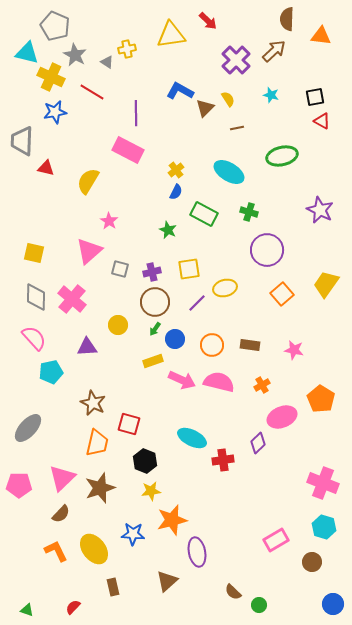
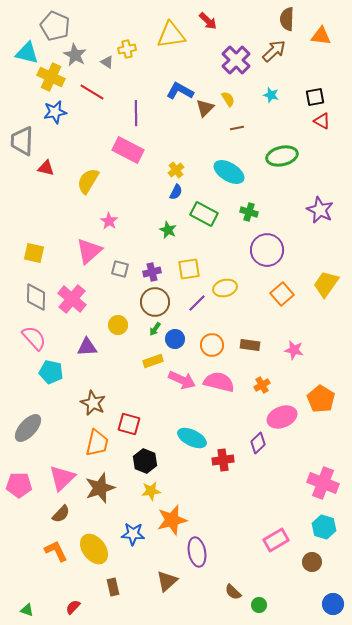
cyan pentagon at (51, 372): rotated 25 degrees clockwise
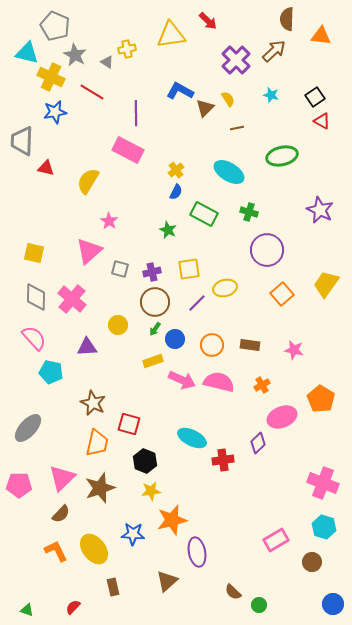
black square at (315, 97): rotated 24 degrees counterclockwise
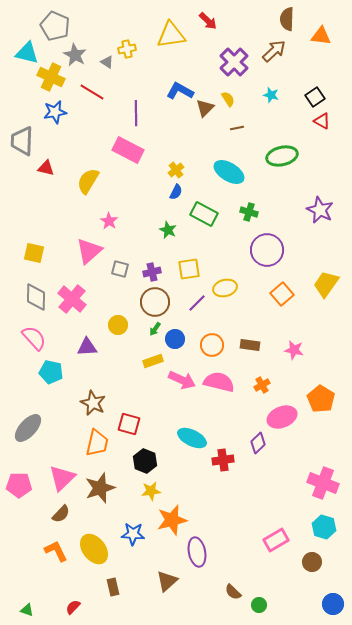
purple cross at (236, 60): moved 2 px left, 2 px down
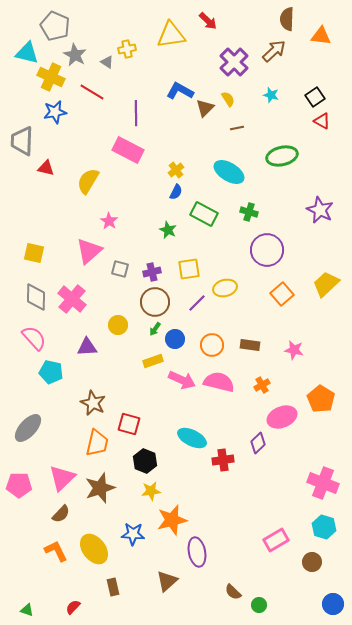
yellow trapezoid at (326, 284): rotated 12 degrees clockwise
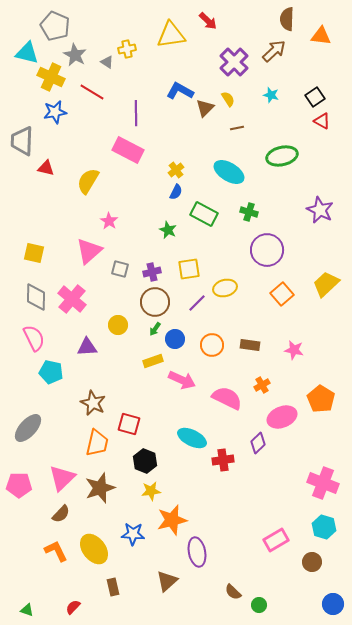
pink semicircle at (34, 338): rotated 16 degrees clockwise
pink semicircle at (219, 382): moved 8 px right, 16 px down; rotated 12 degrees clockwise
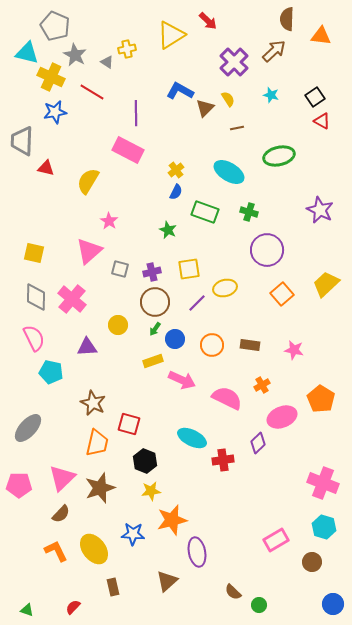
yellow triangle at (171, 35): rotated 24 degrees counterclockwise
green ellipse at (282, 156): moved 3 px left
green rectangle at (204, 214): moved 1 px right, 2 px up; rotated 8 degrees counterclockwise
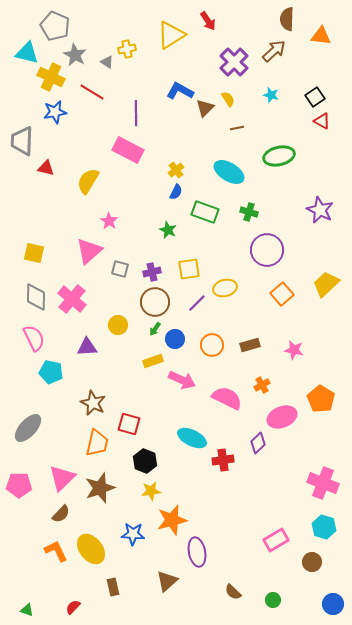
red arrow at (208, 21): rotated 12 degrees clockwise
brown rectangle at (250, 345): rotated 24 degrees counterclockwise
yellow ellipse at (94, 549): moved 3 px left
green circle at (259, 605): moved 14 px right, 5 px up
